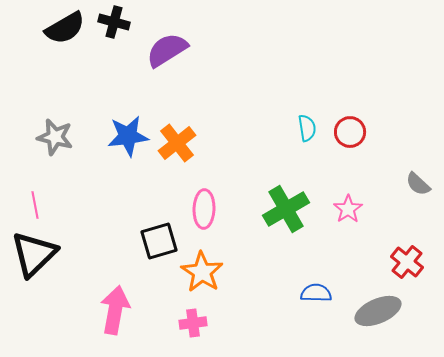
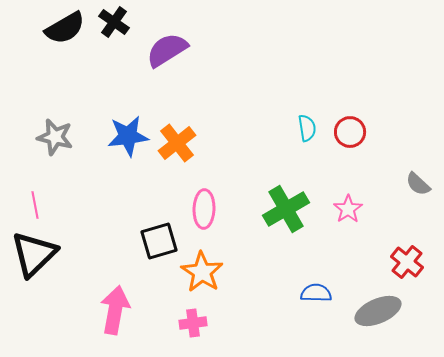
black cross: rotated 20 degrees clockwise
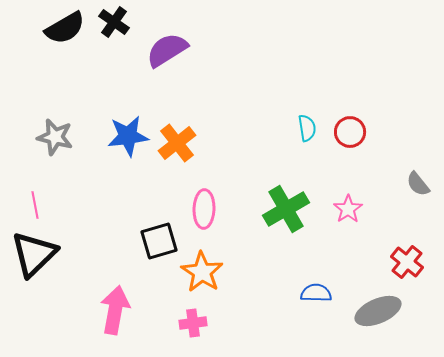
gray semicircle: rotated 8 degrees clockwise
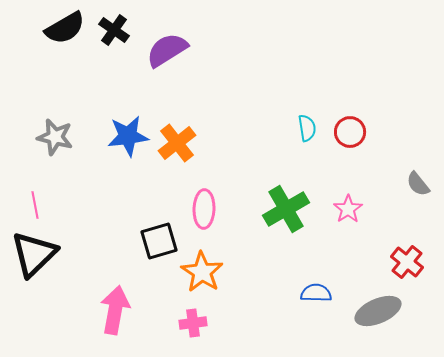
black cross: moved 8 px down
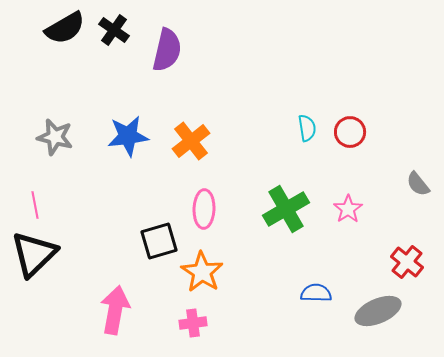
purple semicircle: rotated 135 degrees clockwise
orange cross: moved 14 px right, 2 px up
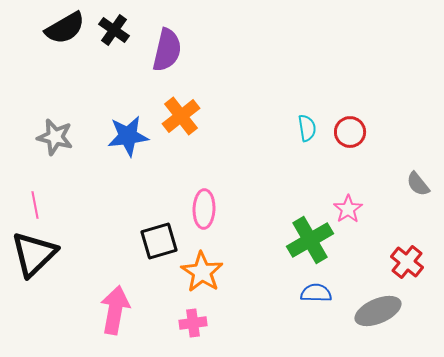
orange cross: moved 10 px left, 25 px up
green cross: moved 24 px right, 31 px down
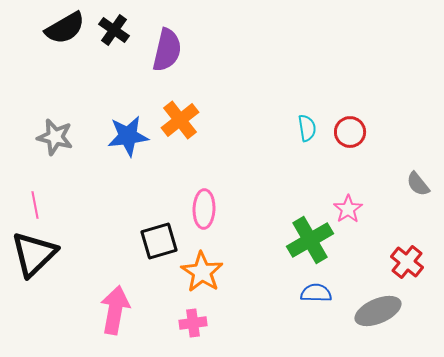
orange cross: moved 1 px left, 4 px down
